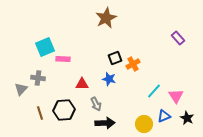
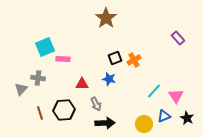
brown star: rotated 10 degrees counterclockwise
orange cross: moved 1 px right, 4 px up
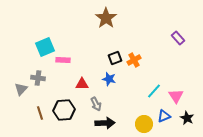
pink rectangle: moved 1 px down
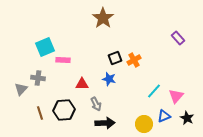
brown star: moved 3 px left
pink triangle: rotated 14 degrees clockwise
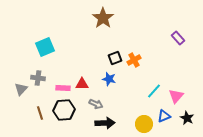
pink rectangle: moved 28 px down
gray arrow: rotated 40 degrees counterclockwise
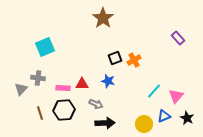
blue star: moved 1 px left, 2 px down
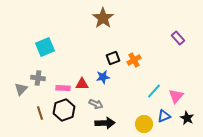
black square: moved 2 px left
blue star: moved 5 px left, 4 px up; rotated 24 degrees counterclockwise
black hexagon: rotated 15 degrees counterclockwise
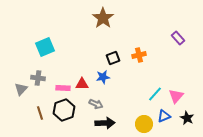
orange cross: moved 5 px right, 5 px up; rotated 16 degrees clockwise
cyan line: moved 1 px right, 3 px down
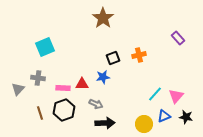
gray triangle: moved 3 px left
black star: moved 1 px left, 1 px up; rotated 16 degrees counterclockwise
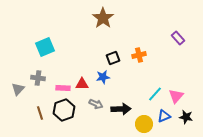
black arrow: moved 16 px right, 14 px up
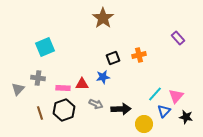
blue triangle: moved 5 px up; rotated 24 degrees counterclockwise
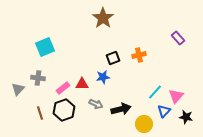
pink rectangle: rotated 40 degrees counterclockwise
cyan line: moved 2 px up
black arrow: rotated 12 degrees counterclockwise
